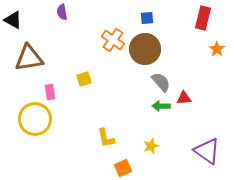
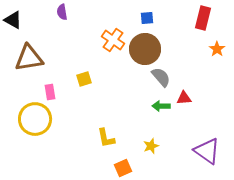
gray semicircle: moved 5 px up
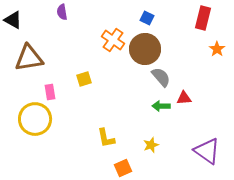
blue square: rotated 32 degrees clockwise
yellow star: moved 1 px up
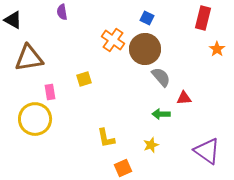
green arrow: moved 8 px down
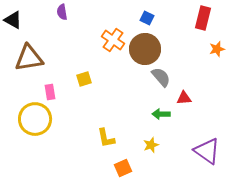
orange star: rotated 21 degrees clockwise
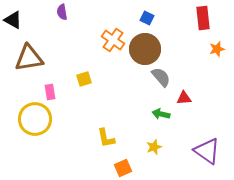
red rectangle: rotated 20 degrees counterclockwise
green arrow: rotated 12 degrees clockwise
yellow star: moved 3 px right, 2 px down
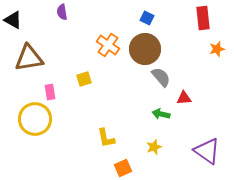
orange cross: moved 5 px left, 5 px down
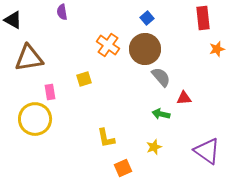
blue square: rotated 24 degrees clockwise
